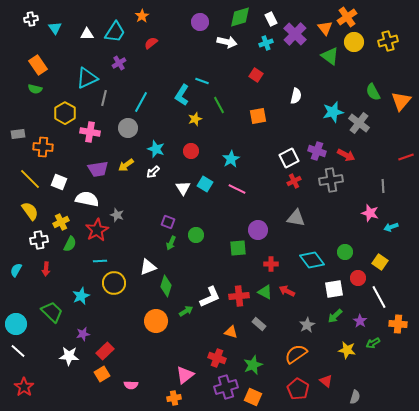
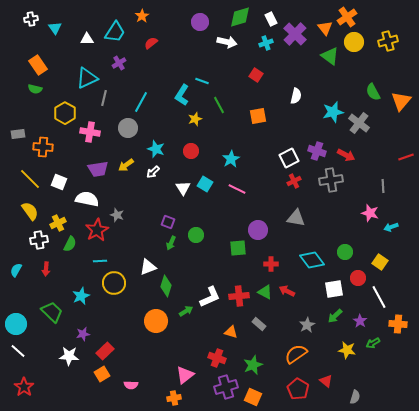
white triangle at (87, 34): moved 5 px down
yellow cross at (61, 222): moved 3 px left, 1 px down
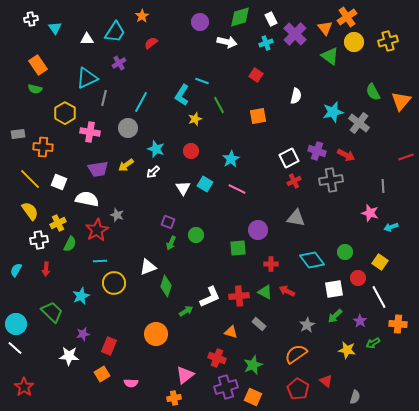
orange circle at (156, 321): moved 13 px down
white line at (18, 351): moved 3 px left, 3 px up
red rectangle at (105, 351): moved 4 px right, 5 px up; rotated 24 degrees counterclockwise
pink semicircle at (131, 385): moved 2 px up
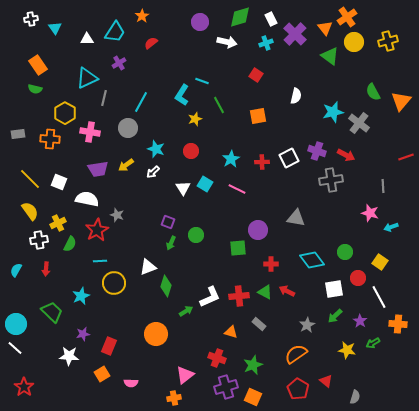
orange cross at (43, 147): moved 7 px right, 8 px up
red cross at (294, 181): moved 32 px left, 19 px up; rotated 24 degrees clockwise
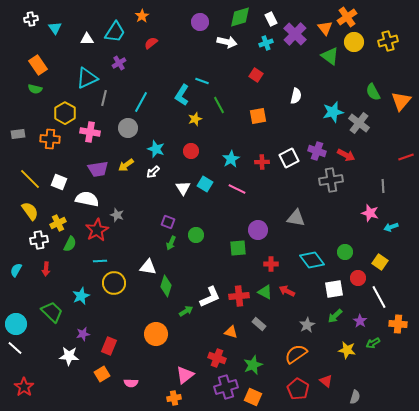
white triangle at (148, 267): rotated 30 degrees clockwise
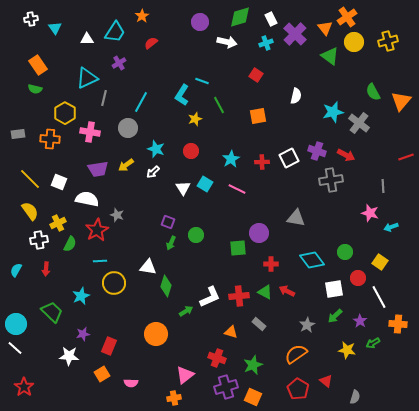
purple circle at (258, 230): moved 1 px right, 3 px down
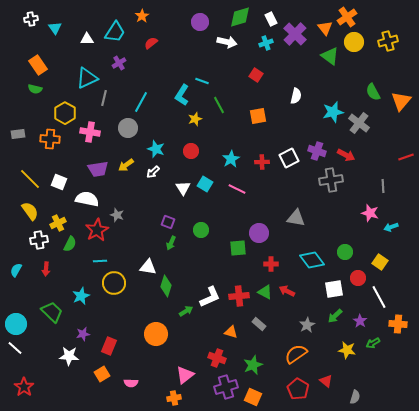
green circle at (196, 235): moved 5 px right, 5 px up
